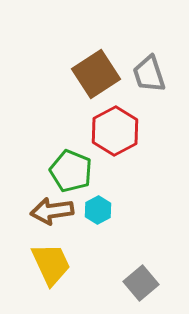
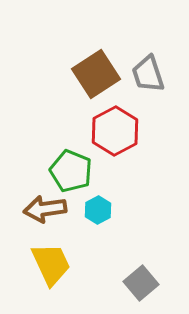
gray trapezoid: moved 1 px left
brown arrow: moved 7 px left, 2 px up
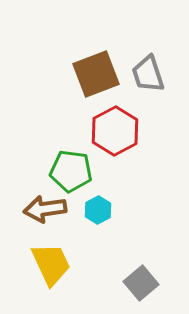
brown square: rotated 12 degrees clockwise
green pentagon: rotated 15 degrees counterclockwise
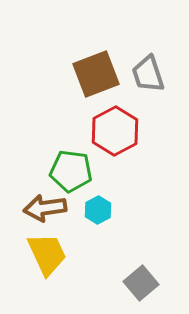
brown arrow: moved 1 px up
yellow trapezoid: moved 4 px left, 10 px up
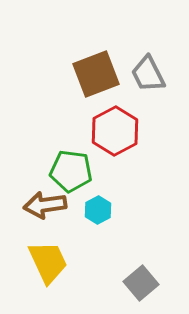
gray trapezoid: rotated 9 degrees counterclockwise
brown arrow: moved 3 px up
yellow trapezoid: moved 1 px right, 8 px down
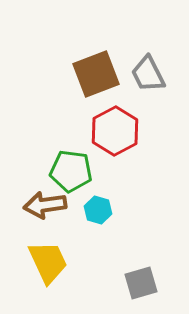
cyan hexagon: rotated 16 degrees counterclockwise
gray square: rotated 24 degrees clockwise
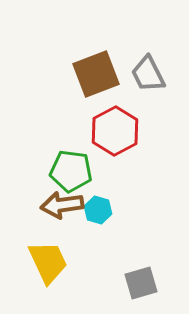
brown arrow: moved 17 px right
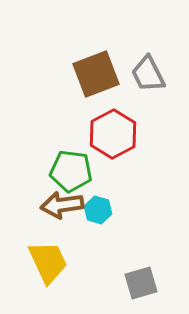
red hexagon: moved 2 px left, 3 px down
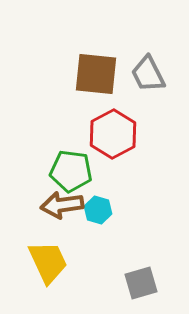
brown square: rotated 27 degrees clockwise
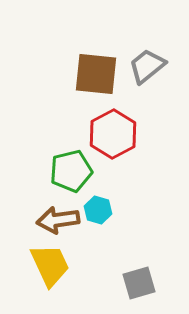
gray trapezoid: moved 1 px left, 8 px up; rotated 78 degrees clockwise
green pentagon: rotated 21 degrees counterclockwise
brown arrow: moved 4 px left, 15 px down
yellow trapezoid: moved 2 px right, 3 px down
gray square: moved 2 px left
